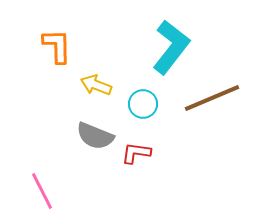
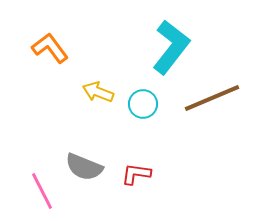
orange L-shape: moved 7 px left, 2 px down; rotated 36 degrees counterclockwise
yellow arrow: moved 2 px right, 7 px down
gray semicircle: moved 11 px left, 31 px down
red L-shape: moved 21 px down
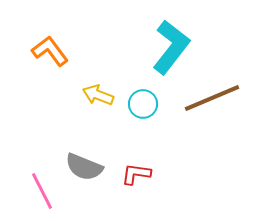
orange L-shape: moved 3 px down
yellow arrow: moved 3 px down
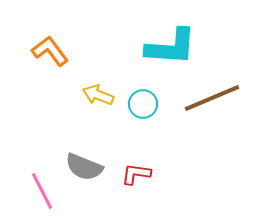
cyan L-shape: rotated 56 degrees clockwise
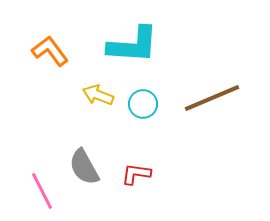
cyan L-shape: moved 38 px left, 2 px up
gray semicircle: rotated 39 degrees clockwise
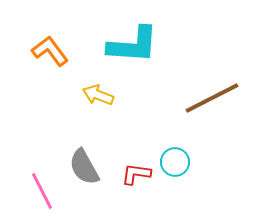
brown line: rotated 4 degrees counterclockwise
cyan circle: moved 32 px right, 58 px down
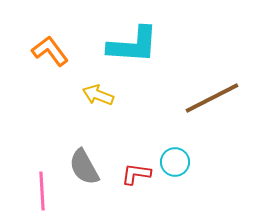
pink line: rotated 24 degrees clockwise
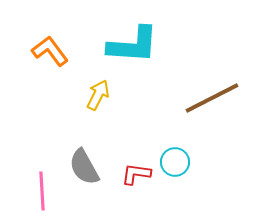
yellow arrow: rotated 96 degrees clockwise
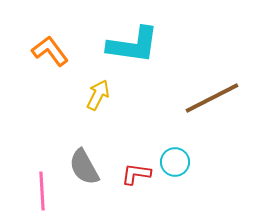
cyan L-shape: rotated 4 degrees clockwise
